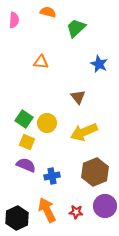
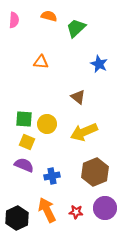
orange semicircle: moved 1 px right, 4 px down
brown triangle: rotated 14 degrees counterclockwise
green square: rotated 30 degrees counterclockwise
yellow circle: moved 1 px down
purple semicircle: moved 2 px left
purple circle: moved 2 px down
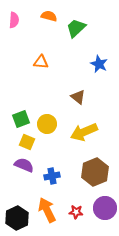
green square: moved 3 px left; rotated 24 degrees counterclockwise
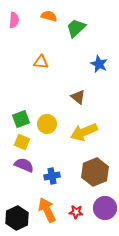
yellow square: moved 5 px left
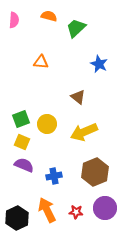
blue cross: moved 2 px right
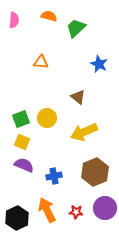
yellow circle: moved 6 px up
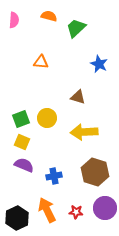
brown triangle: rotated 21 degrees counterclockwise
yellow arrow: rotated 20 degrees clockwise
brown hexagon: rotated 20 degrees counterclockwise
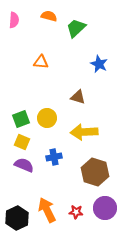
blue cross: moved 19 px up
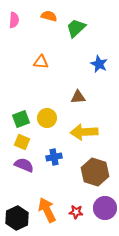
brown triangle: rotated 21 degrees counterclockwise
